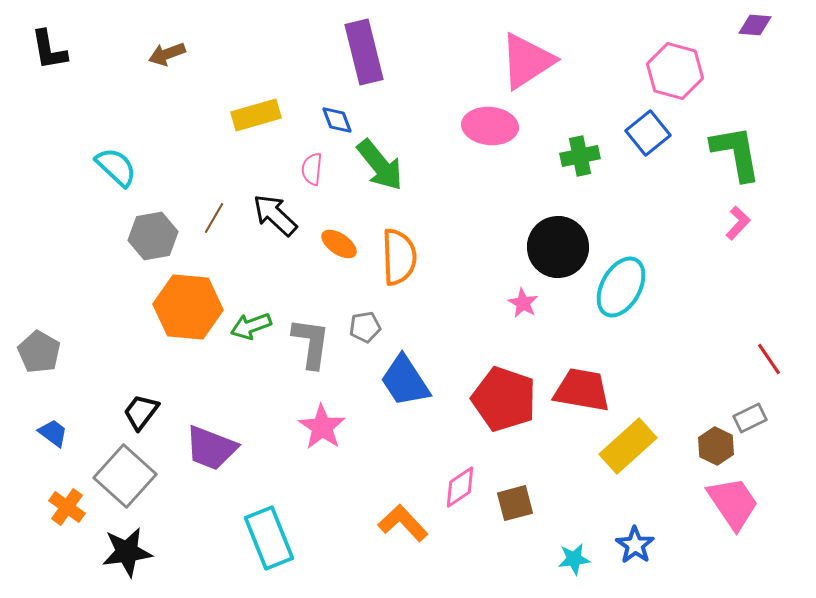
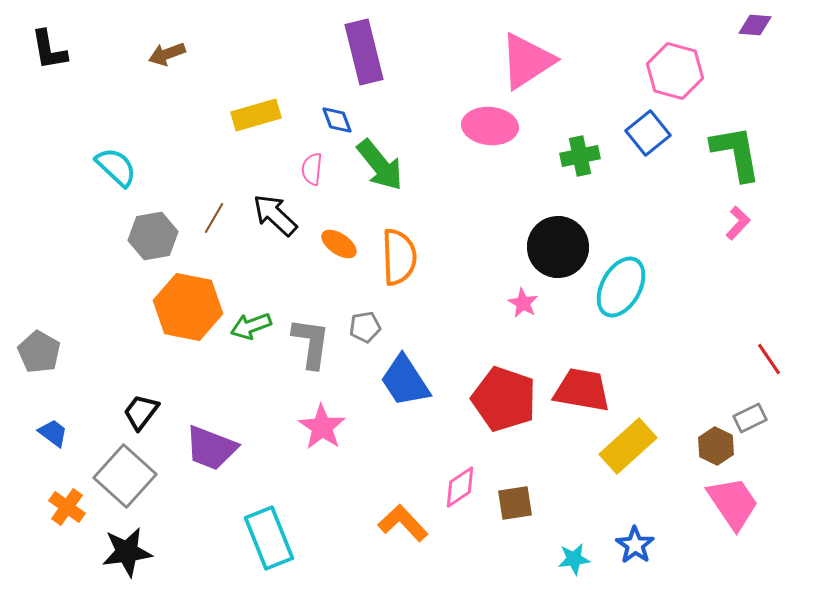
orange hexagon at (188, 307): rotated 6 degrees clockwise
brown square at (515, 503): rotated 6 degrees clockwise
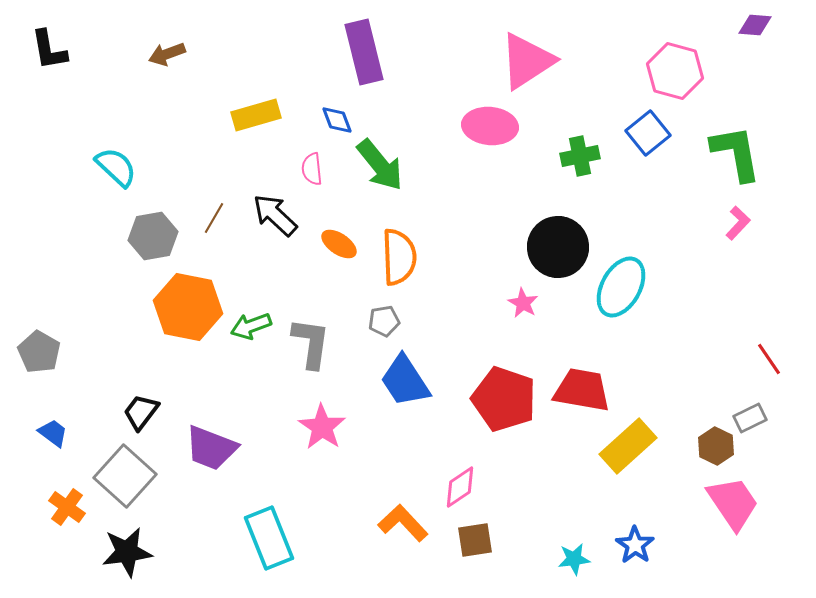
pink semicircle at (312, 169): rotated 12 degrees counterclockwise
gray pentagon at (365, 327): moved 19 px right, 6 px up
brown square at (515, 503): moved 40 px left, 37 px down
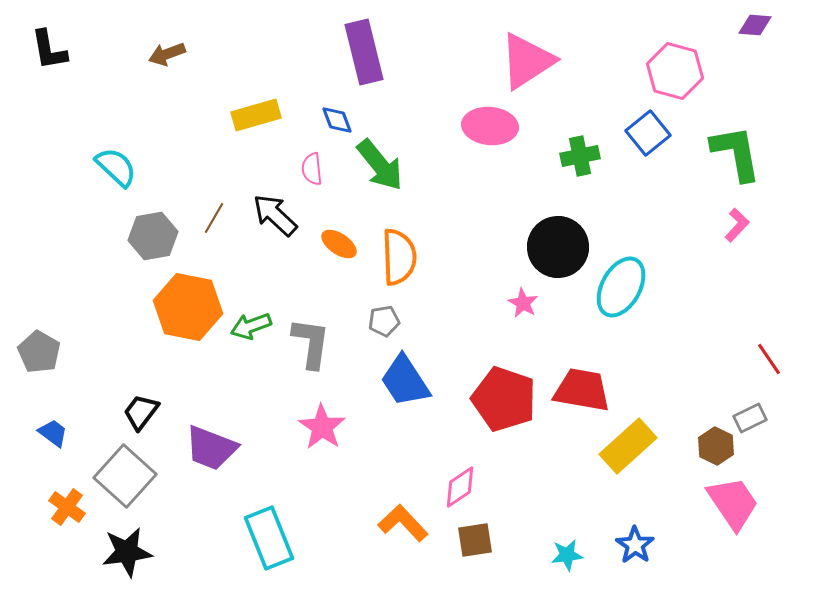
pink L-shape at (738, 223): moved 1 px left, 2 px down
cyan star at (574, 559): moved 7 px left, 4 px up
